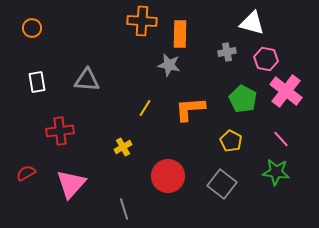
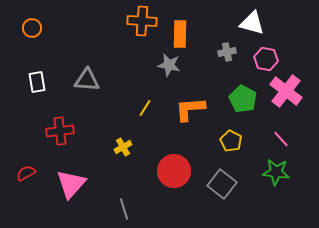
red circle: moved 6 px right, 5 px up
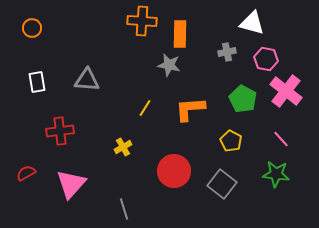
green star: moved 2 px down
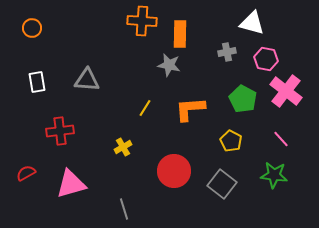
green star: moved 2 px left, 1 px down
pink triangle: rotated 32 degrees clockwise
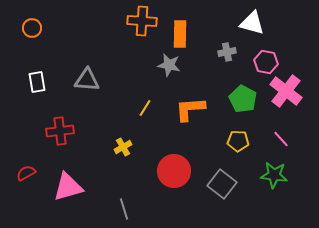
pink hexagon: moved 3 px down
yellow pentagon: moved 7 px right; rotated 25 degrees counterclockwise
pink triangle: moved 3 px left, 3 px down
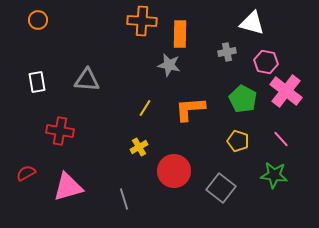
orange circle: moved 6 px right, 8 px up
red cross: rotated 16 degrees clockwise
yellow pentagon: rotated 15 degrees clockwise
yellow cross: moved 16 px right
gray square: moved 1 px left, 4 px down
gray line: moved 10 px up
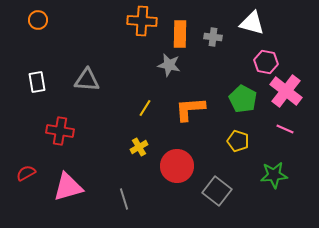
gray cross: moved 14 px left, 15 px up; rotated 18 degrees clockwise
pink line: moved 4 px right, 10 px up; rotated 24 degrees counterclockwise
red circle: moved 3 px right, 5 px up
green star: rotated 12 degrees counterclockwise
gray square: moved 4 px left, 3 px down
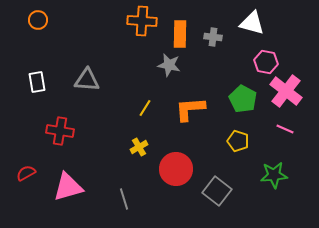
red circle: moved 1 px left, 3 px down
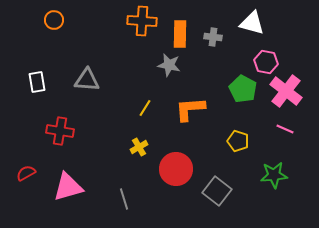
orange circle: moved 16 px right
green pentagon: moved 10 px up
